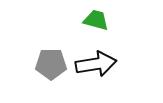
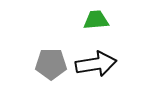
green trapezoid: rotated 20 degrees counterclockwise
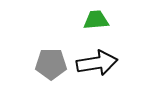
black arrow: moved 1 px right, 1 px up
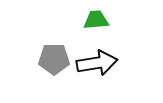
gray pentagon: moved 3 px right, 5 px up
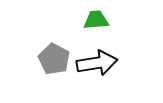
gray pentagon: rotated 28 degrees clockwise
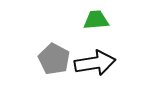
black arrow: moved 2 px left
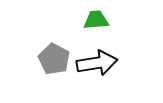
black arrow: moved 2 px right
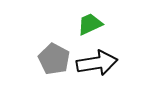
green trapezoid: moved 6 px left, 4 px down; rotated 20 degrees counterclockwise
